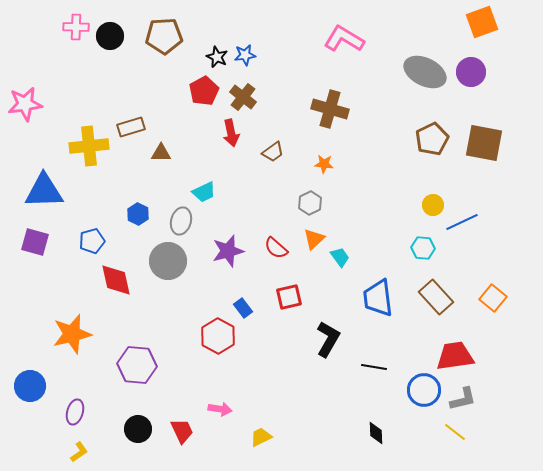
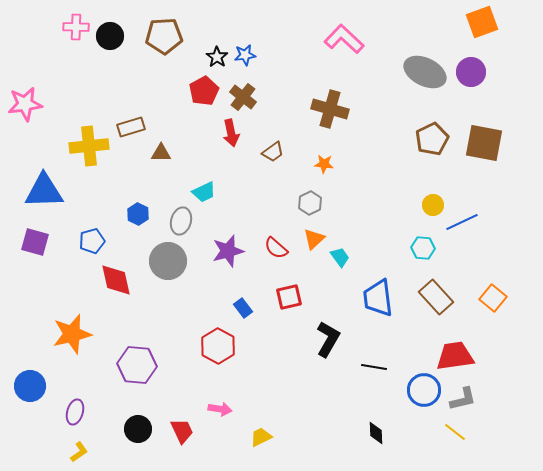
pink L-shape at (344, 39): rotated 12 degrees clockwise
black star at (217, 57): rotated 10 degrees clockwise
red hexagon at (218, 336): moved 10 px down
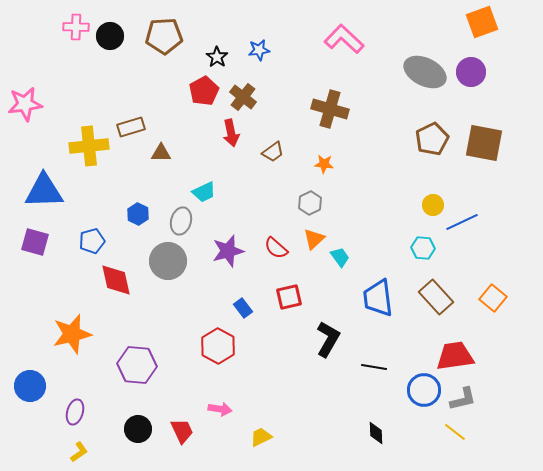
blue star at (245, 55): moved 14 px right, 5 px up
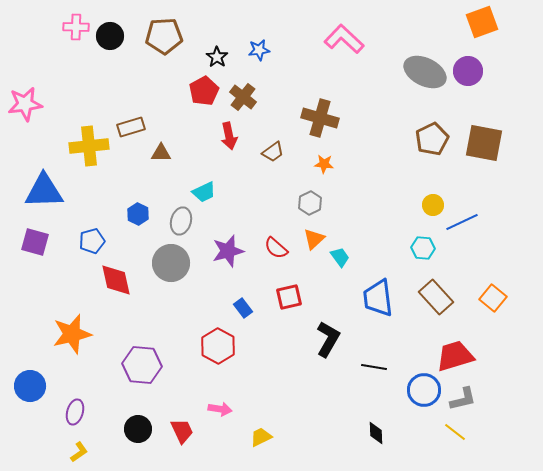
purple circle at (471, 72): moved 3 px left, 1 px up
brown cross at (330, 109): moved 10 px left, 9 px down
red arrow at (231, 133): moved 2 px left, 3 px down
gray circle at (168, 261): moved 3 px right, 2 px down
red trapezoid at (455, 356): rotated 9 degrees counterclockwise
purple hexagon at (137, 365): moved 5 px right
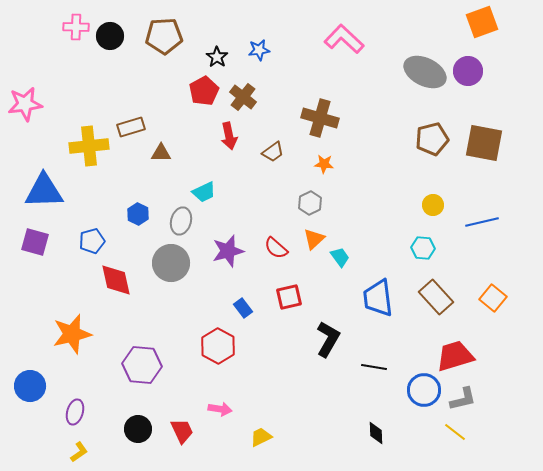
brown pentagon at (432, 139): rotated 12 degrees clockwise
blue line at (462, 222): moved 20 px right; rotated 12 degrees clockwise
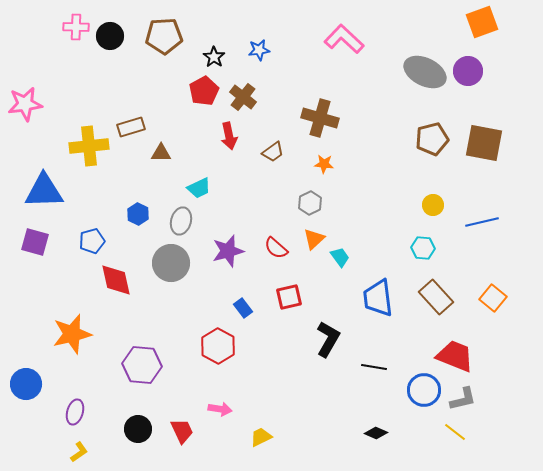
black star at (217, 57): moved 3 px left
cyan trapezoid at (204, 192): moved 5 px left, 4 px up
red trapezoid at (455, 356): rotated 39 degrees clockwise
blue circle at (30, 386): moved 4 px left, 2 px up
black diamond at (376, 433): rotated 65 degrees counterclockwise
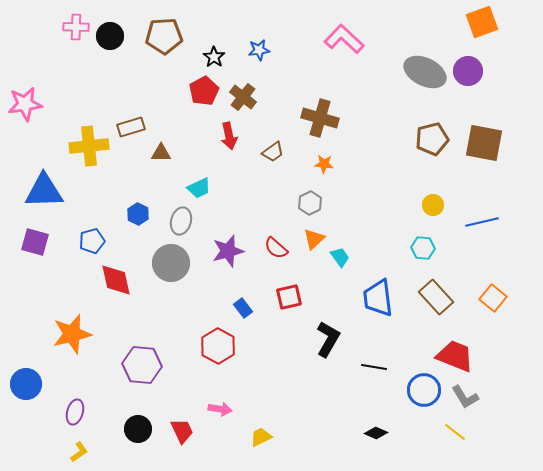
gray L-shape at (463, 399): moved 2 px right, 2 px up; rotated 72 degrees clockwise
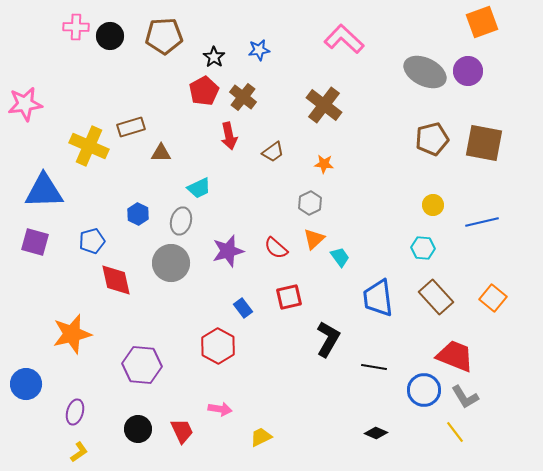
brown cross at (320, 118): moved 4 px right, 13 px up; rotated 21 degrees clockwise
yellow cross at (89, 146): rotated 30 degrees clockwise
yellow line at (455, 432): rotated 15 degrees clockwise
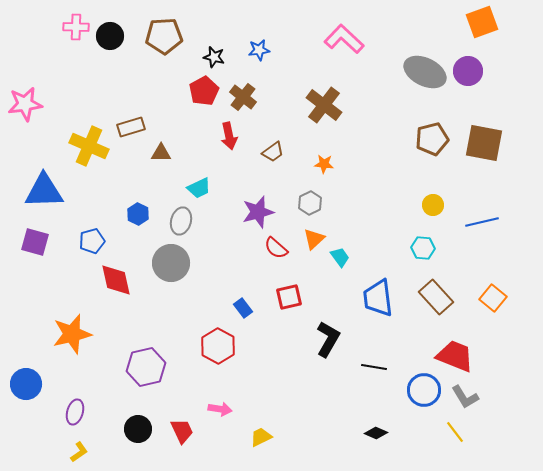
black star at (214, 57): rotated 20 degrees counterclockwise
purple star at (228, 251): moved 30 px right, 39 px up
purple hexagon at (142, 365): moved 4 px right, 2 px down; rotated 18 degrees counterclockwise
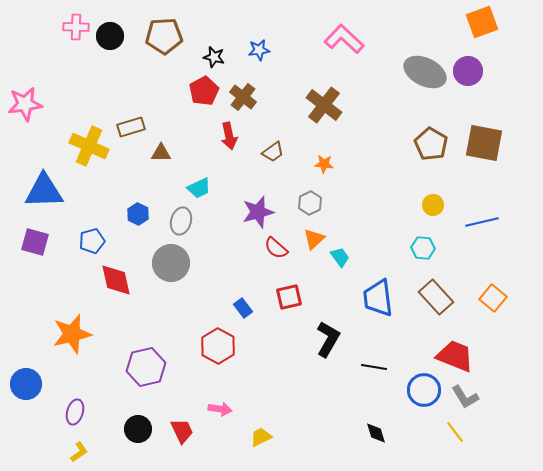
brown pentagon at (432, 139): moved 1 px left, 5 px down; rotated 28 degrees counterclockwise
black diamond at (376, 433): rotated 50 degrees clockwise
